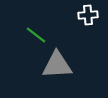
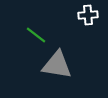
gray triangle: rotated 12 degrees clockwise
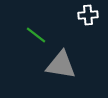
gray triangle: moved 4 px right
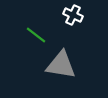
white cross: moved 15 px left; rotated 30 degrees clockwise
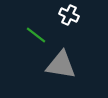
white cross: moved 4 px left
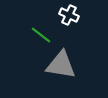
green line: moved 5 px right
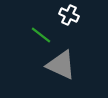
gray triangle: rotated 16 degrees clockwise
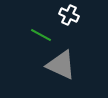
green line: rotated 10 degrees counterclockwise
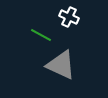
white cross: moved 2 px down
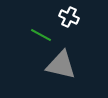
gray triangle: rotated 12 degrees counterclockwise
